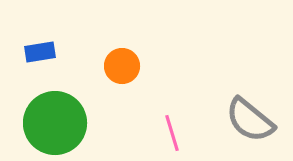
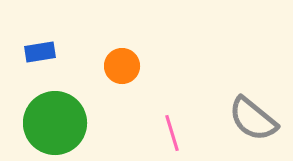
gray semicircle: moved 3 px right, 1 px up
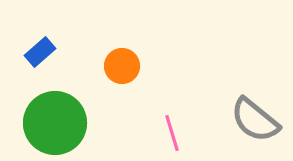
blue rectangle: rotated 32 degrees counterclockwise
gray semicircle: moved 2 px right, 1 px down
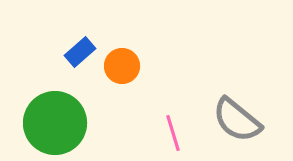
blue rectangle: moved 40 px right
gray semicircle: moved 18 px left
pink line: moved 1 px right
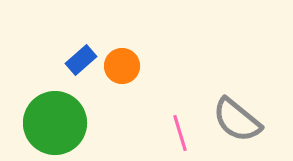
blue rectangle: moved 1 px right, 8 px down
pink line: moved 7 px right
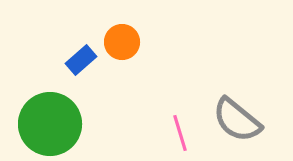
orange circle: moved 24 px up
green circle: moved 5 px left, 1 px down
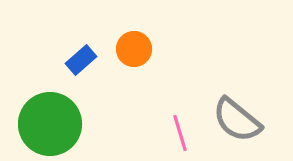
orange circle: moved 12 px right, 7 px down
